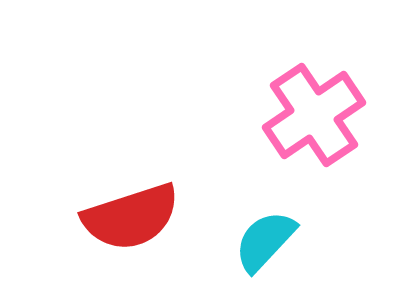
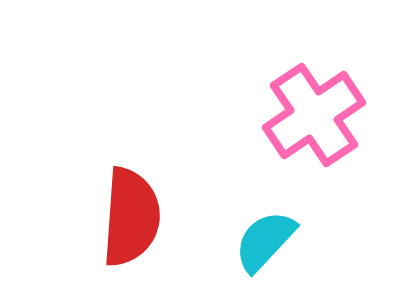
red semicircle: rotated 68 degrees counterclockwise
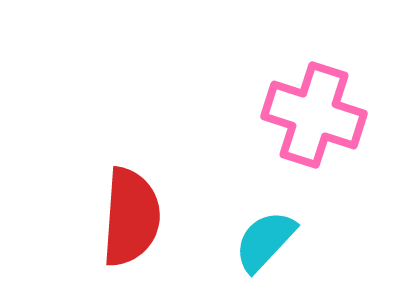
pink cross: rotated 38 degrees counterclockwise
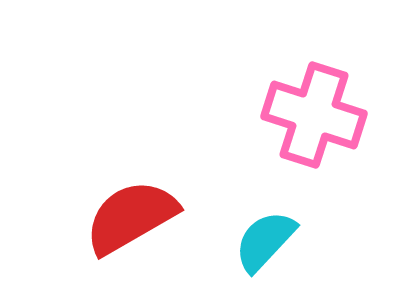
red semicircle: rotated 124 degrees counterclockwise
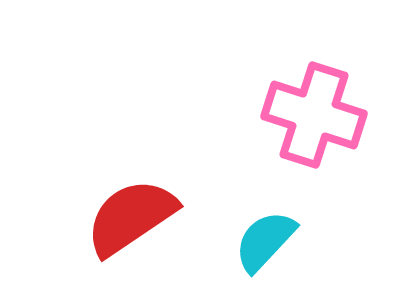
red semicircle: rotated 4 degrees counterclockwise
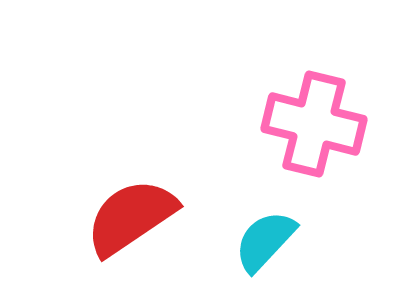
pink cross: moved 9 px down; rotated 4 degrees counterclockwise
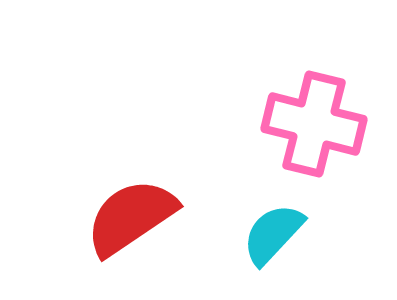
cyan semicircle: moved 8 px right, 7 px up
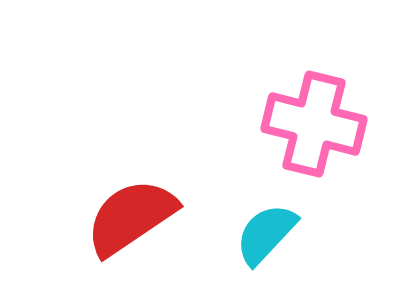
cyan semicircle: moved 7 px left
